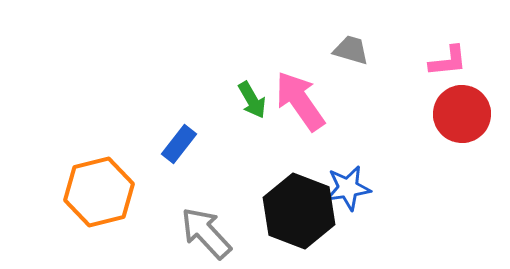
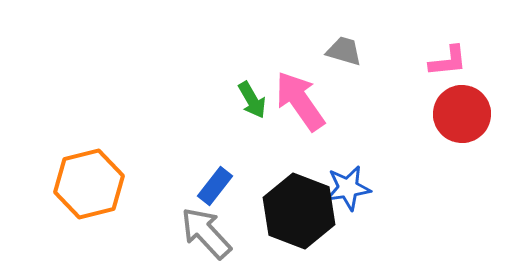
gray trapezoid: moved 7 px left, 1 px down
blue rectangle: moved 36 px right, 42 px down
orange hexagon: moved 10 px left, 8 px up
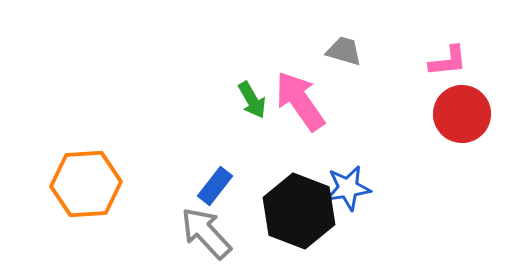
orange hexagon: moved 3 px left; rotated 10 degrees clockwise
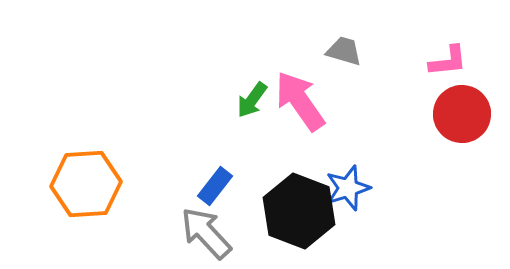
green arrow: rotated 66 degrees clockwise
blue star: rotated 9 degrees counterclockwise
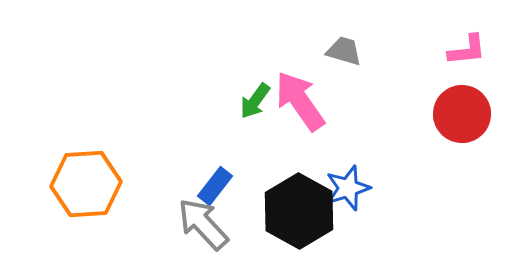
pink L-shape: moved 19 px right, 11 px up
green arrow: moved 3 px right, 1 px down
black hexagon: rotated 8 degrees clockwise
gray arrow: moved 3 px left, 9 px up
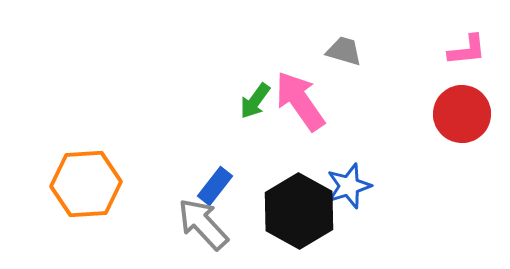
blue star: moved 1 px right, 2 px up
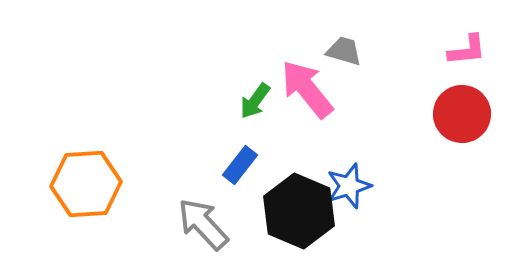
pink arrow: moved 7 px right, 12 px up; rotated 4 degrees counterclockwise
blue rectangle: moved 25 px right, 21 px up
black hexagon: rotated 6 degrees counterclockwise
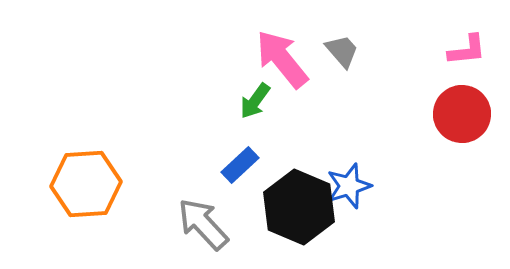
gray trapezoid: moved 2 px left; rotated 33 degrees clockwise
pink arrow: moved 25 px left, 30 px up
blue rectangle: rotated 9 degrees clockwise
black hexagon: moved 4 px up
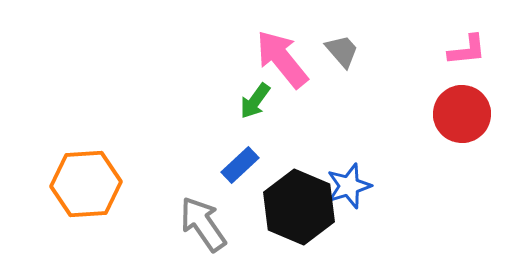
gray arrow: rotated 8 degrees clockwise
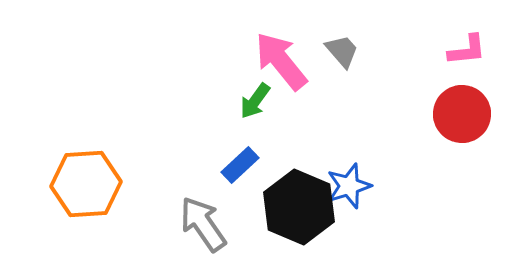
pink arrow: moved 1 px left, 2 px down
